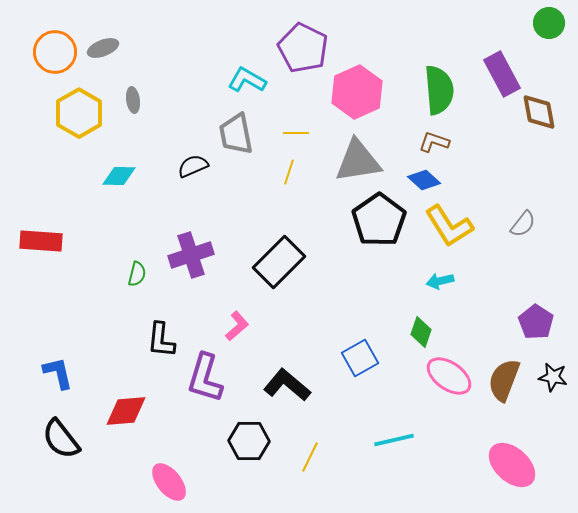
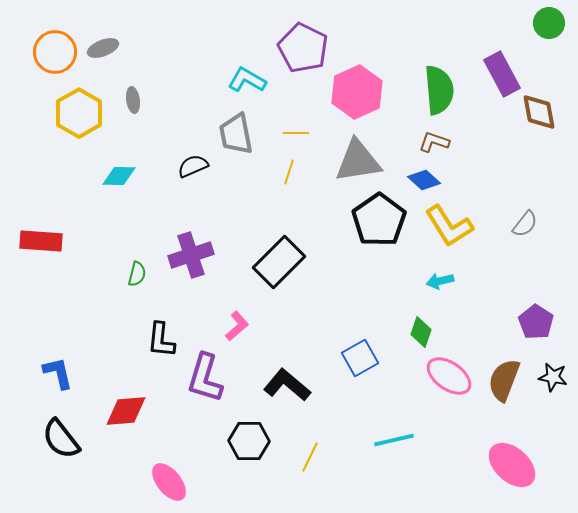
gray semicircle at (523, 224): moved 2 px right
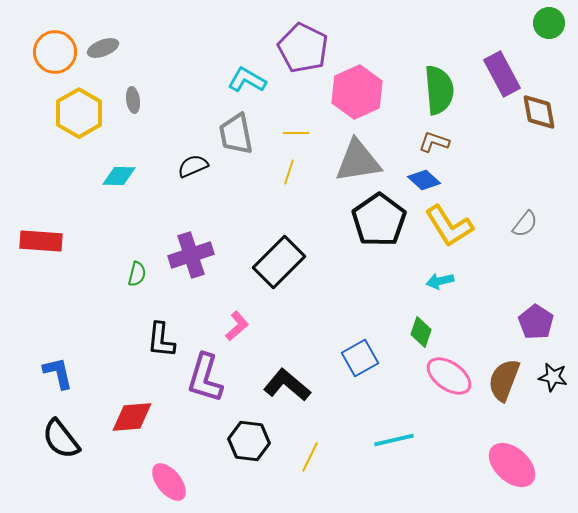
red diamond at (126, 411): moved 6 px right, 6 px down
black hexagon at (249, 441): rotated 6 degrees clockwise
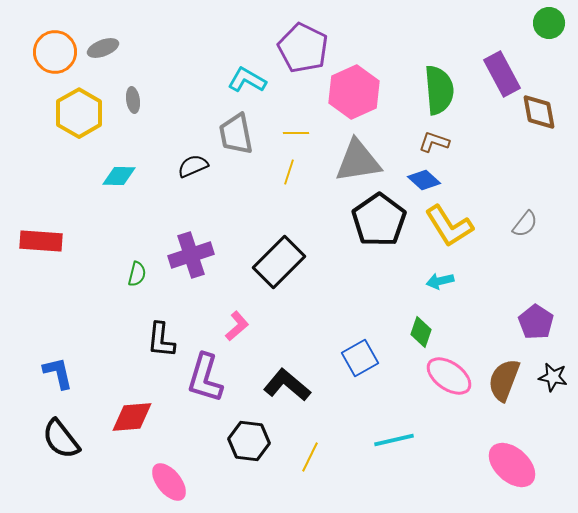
pink hexagon at (357, 92): moved 3 px left
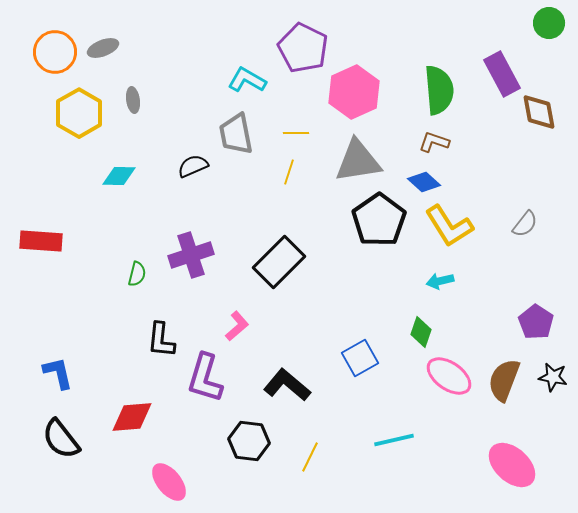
blue diamond at (424, 180): moved 2 px down
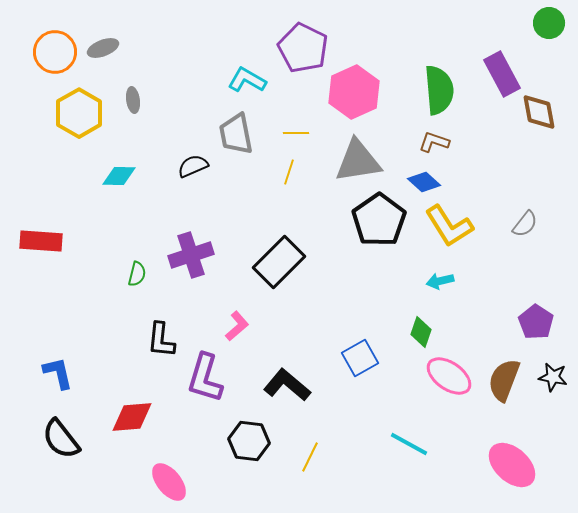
cyan line at (394, 440): moved 15 px right, 4 px down; rotated 42 degrees clockwise
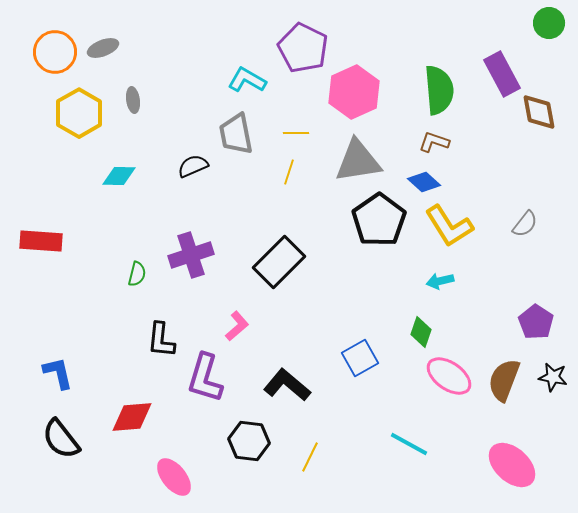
pink ellipse at (169, 482): moved 5 px right, 5 px up
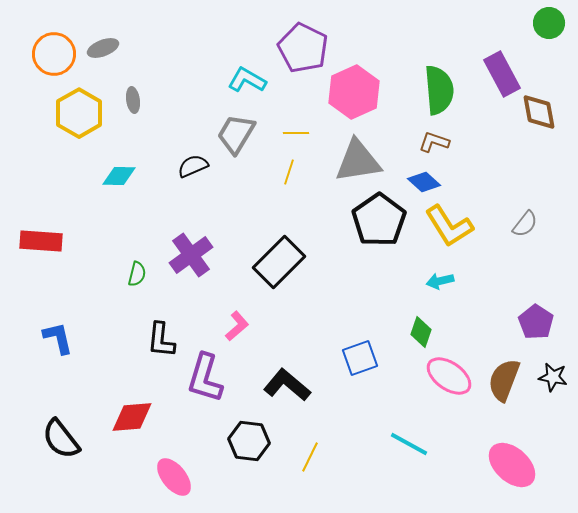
orange circle at (55, 52): moved 1 px left, 2 px down
gray trapezoid at (236, 134): rotated 42 degrees clockwise
purple cross at (191, 255): rotated 18 degrees counterclockwise
blue square at (360, 358): rotated 9 degrees clockwise
blue L-shape at (58, 373): moved 35 px up
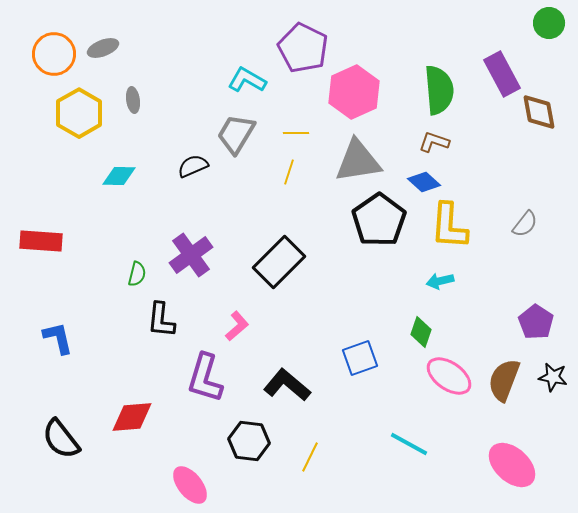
yellow L-shape at (449, 226): rotated 36 degrees clockwise
black L-shape at (161, 340): moved 20 px up
pink ellipse at (174, 477): moved 16 px right, 8 px down
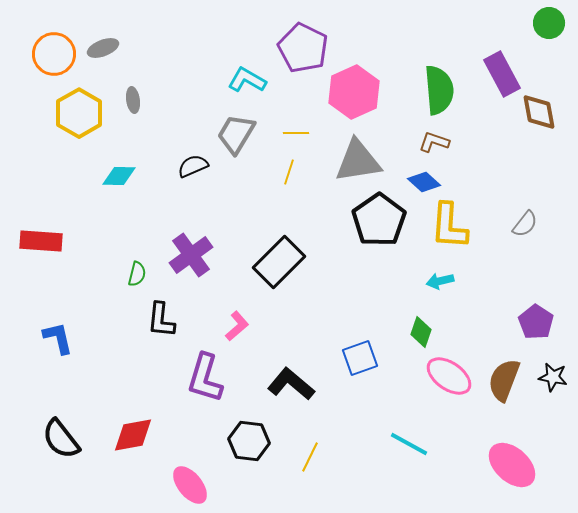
black L-shape at (287, 385): moved 4 px right, 1 px up
red diamond at (132, 417): moved 1 px right, 18 px down; rotated 6 degrees counterclockwise
